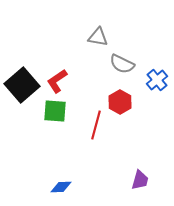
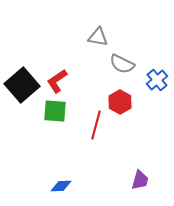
blue diamond: moved 1 px up
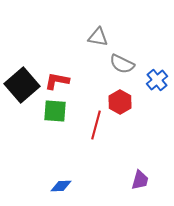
red L-shape: rotated 45 degrees clockwise
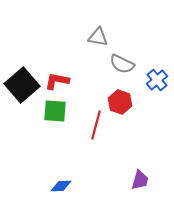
red hexagon: rotated 10 degrees counterclockwise
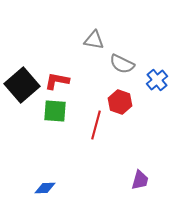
gray triangle: moved 4 px left, 3 px down
blue diamond: moved 16 px left, 2 px down
